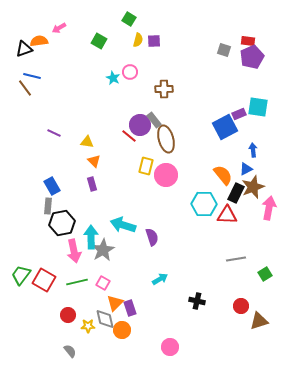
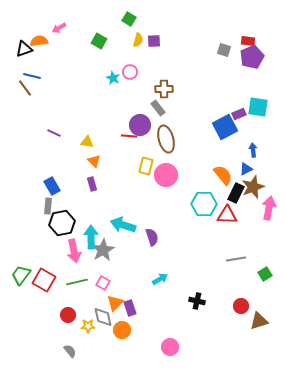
gray rectangle at (154, 120): moved 4 px right, 12 px up
red line at (129, 136): rotated 35 degrees counterclockwise
gray diamond at (105, 319): moved 2 px left, 2 px up
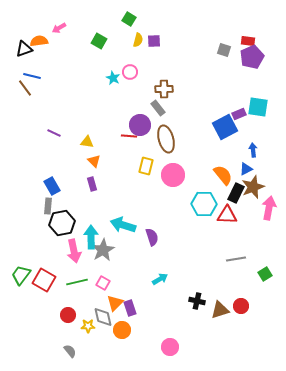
pink circle at (166, 175): moved 7 px right
brown triangle at (259, 321): moved 39 px left, 11 px up
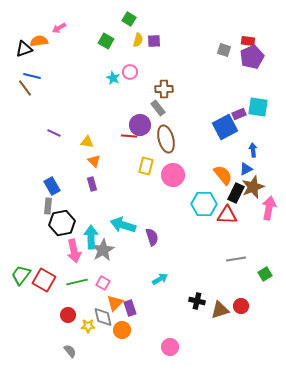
green square at (99, 41): moved 7 px right
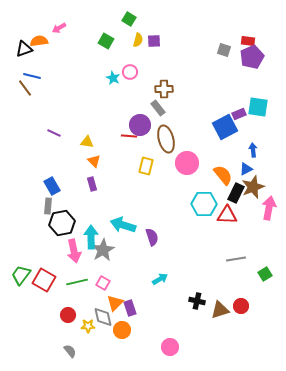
pink circle at (173, 175): moved 14 px right, 12 px up
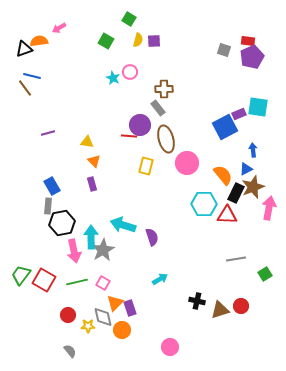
purple line at (54, 133): moved 6 px left; rotated 40 degrees counterclockwise
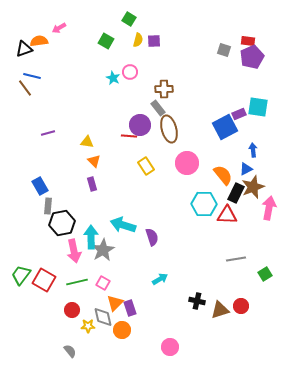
brown ellipse at (166, 139): moved 3 px right, 10 px up
yellow rectangle at (146, 166): rotated 48 degrees counterclockwise
blue rectangle at (52, 186): moved 12 px left
red circle at (68, 315): moved 4 px right, 5 px up
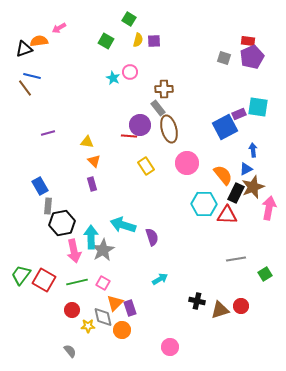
gray square at (224, 50): moved 8 px down
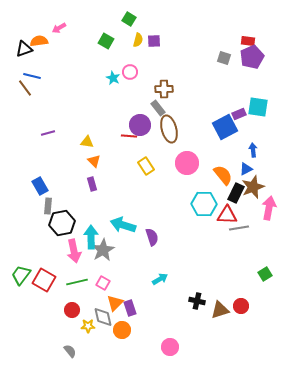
gray line at (236, 259): moved 3 px right, 31 px up
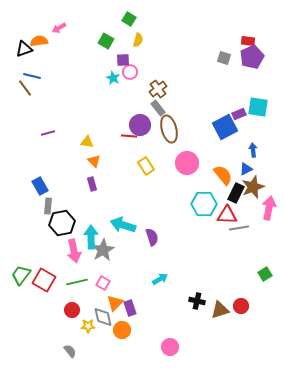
purple square at (154, 41): moved 31 px left, 19 px down
brown cross at (164, 89): moved 6 px left; rotated 36 degrees counterclockwise
